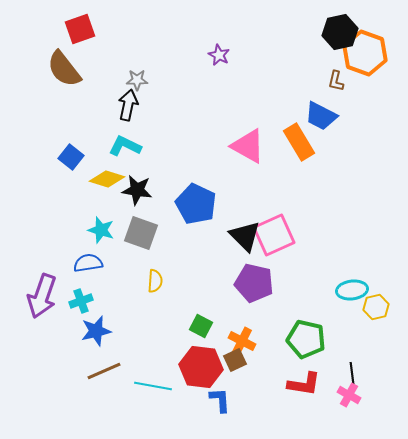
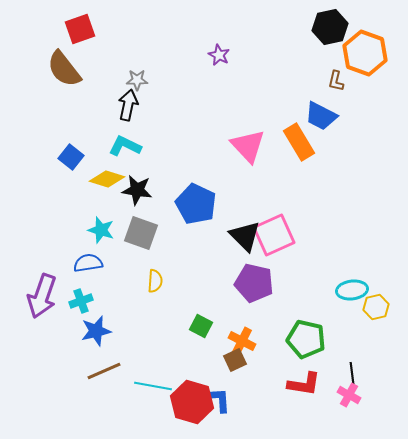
black hexagon: moved 10 px left, 5 px up
pink triangle: rotated 18 degrees clockwise
red hexagon: moved 9 px left, 35 px down; rotated 9 degrees clockwise
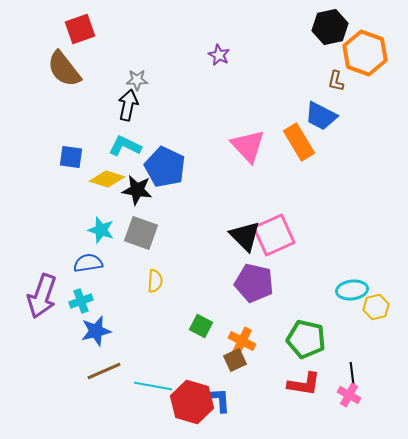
blue square: rotated 30 degrees counterclockwise
blue pentagon: moved 31 px left, 37 px up
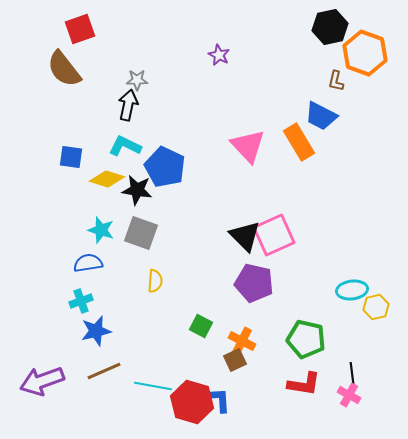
purple arrow: moved 85 px down; rotated 51 degrees clockwise
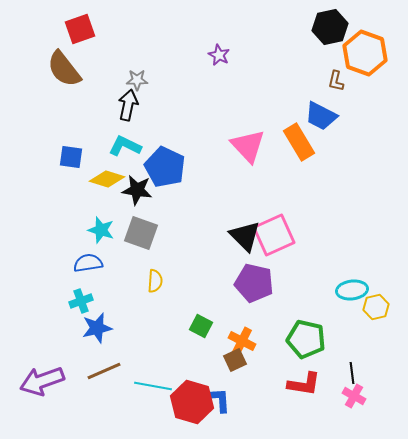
blue star: moved 1 px right, 3 px up
pink cross: moved 5 px right, 1 px down
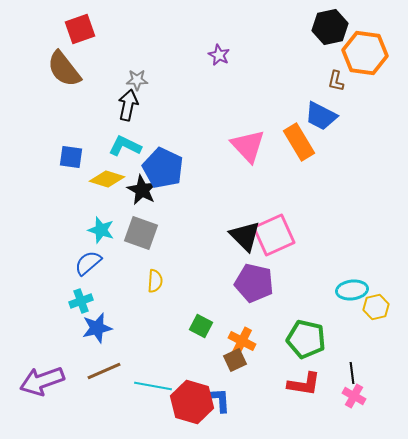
orange hexagon: rotated 12 degrees counterclockwise
blue pentagon: moved 2 px left, 1 px down
black star: moved 5 px right; rotated 20 degrees clockwise
blue semicircle: rotated 32 degrees counterclockwise
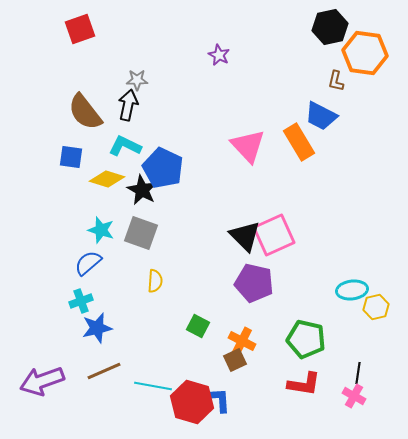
brown semicircle: moved 21 px right, 43 px down
green square: moved 3 px left
black line: moved 6 px right; rotated 15 degrees clockwise
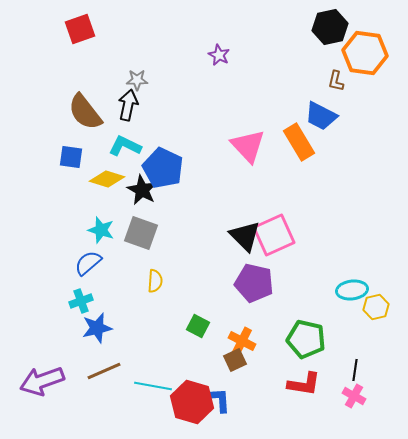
black line: moved 3 px left, 3 px up
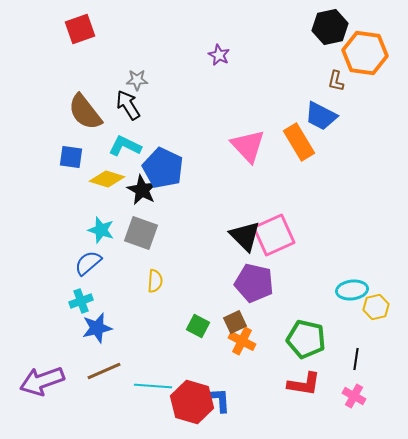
black arrow: rotated 44 degrees counterclockwise
brown square: moved 38 px up
black line: moved 1 px right, 11 px up
cyan line: rotated 6 degrees counterclockwise
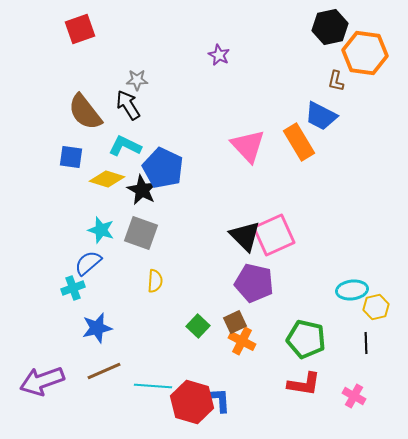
cyan cross: moved 8 px left, 13 px up
green square: rotated 15 degrees clockwise
black line: moved 10 px right, 16 px up; rotated 10 degrees counterclockwise
